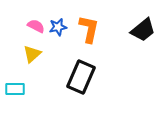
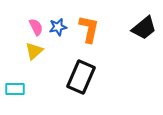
pink semicircle: moved 1 px down; rotated 36 degrees clockwise
black trapezoid: moved 1 px right, 2 px up
yellow triangle: moved 2 px right, 3 px up
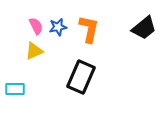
pink semicircle: moved 1 px up
yellow triangle: rotated 18 degrees clockwise
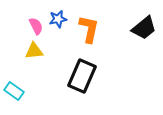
blue star: moved 8 px up
yellow triangle: rotated 18 degrees clockwise
black rectangle: moved 1 px right, 1 px up
cyan rectangle: moved 1 px left, 2 px down; rotated 36 degrees clockwise
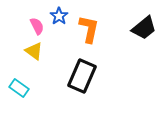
blue star: moved 1 px right, 3 px up; rotated 24 degrees counterclockwise
pink semicircle: moved 1 px right
yellow triangle: rotated 42 degrees clockwise
cyan rectangle: moved 5 px right, 3 px up
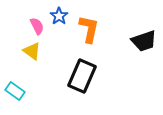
black trapezoid: moved 13 px down; rotated 20 degrees clockwise
yellow triangle: moved 2 px left
cyan rectangle: moved 4 px left, 3 px down
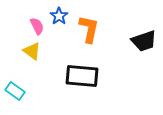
black rectangle: rotated 72 degrees clockwise
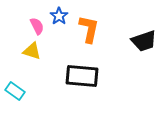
yellow triangle: rotated 18 degrees counterclockwise
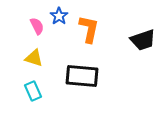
black trapezoid: moved 1 px left, 1 px up
yellow triangle: moved 2 px right, 7 px down
cyan rectangle: moved 18 px right; rotated 30 degrees clockwise
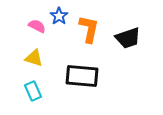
pink semicircle: rotated 36 degrees counterclockwise
black trapezoid: moved 15 px left, 2 px up
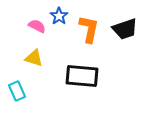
black trapezoid: moved 3 px left, 9 px up
cyan rectangle: moved 16 px left
